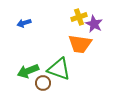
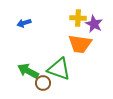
yellow cross: moved 1 px left, 1 px down; rotated 21 degrees clockwise
green arrow: rotated 50 degrees clockwise
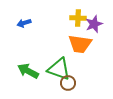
purple star: rotated 24 degrees clockwise
brown circle: moved 25 px right
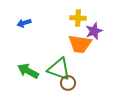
purple star: moved 7 px down
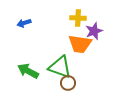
green triangle: moved 1 px right, 2 px up
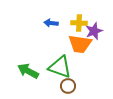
yellow cross: moved 1 px right, 5 px down
blue arrow: moved 27 px right; rotated 24 degrees clockwise
brown circle: moved 3 px down
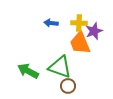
orange trapezoid: moved 1 px up; rotated 60 degrees clockwise
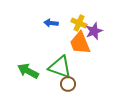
yellow cross: rotated 21 degrees clockwise
brown circle: moved 2 px up
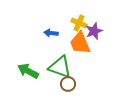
blue arrow: moved 10 px down
